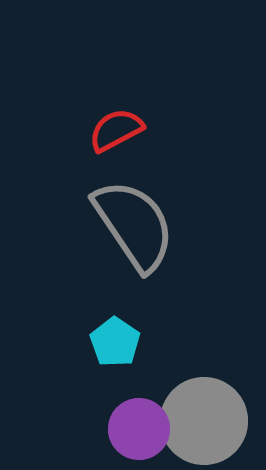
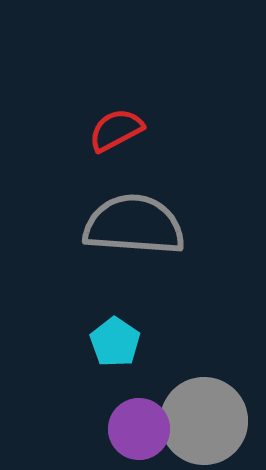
gray semicircle: rotated 52 degrees counterclockwise
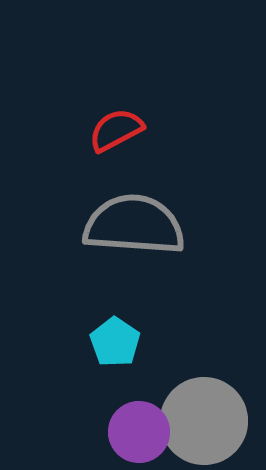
purple circle: moved 3 px down
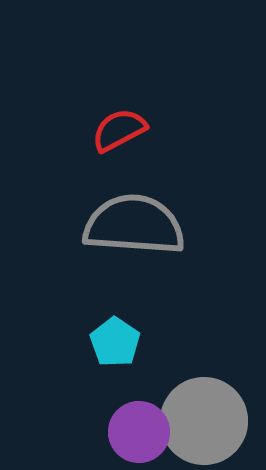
red semicircle: moved 3 px right
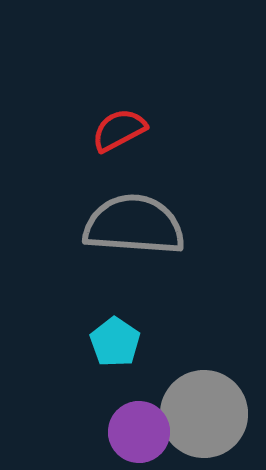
gray circle: moved 7 px up
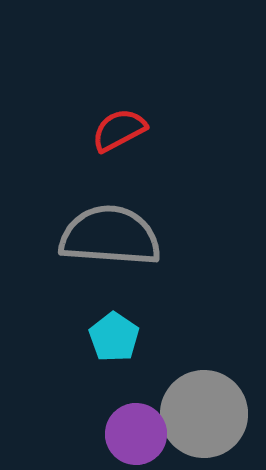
gray semicircle: moved 24 px left, 11 px down
cyan pentagon: moved 1 px left, 5 px up
purple circle: moved 3 px left, 2 px down
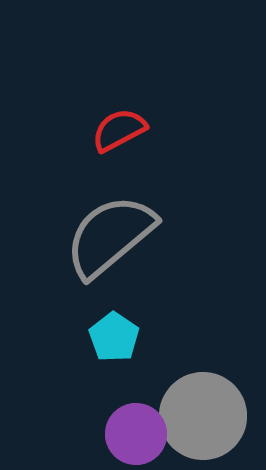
gray semicircle: rotated 44 degrees counterclockwise
gray circle: moved 1 px left, 2 px down
